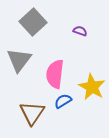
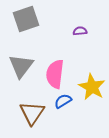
gray square: moved 7 px left, 3 px up; rotated 24 degrees clockwise
purple semicircle: rotated 24 degrees counterclockwise
gray triangle: moved 2 px right, 6 px down
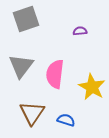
blue semicircle: moved 3 px right, 19 px down; rotated 48 degrees clockwise
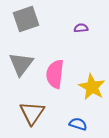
purple semicircle: moved 1 px right, 3 px up
gray triangle: moved 2 px up
blue semicircle: moved 12 px right, 4 px down
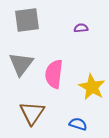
gray square: moved 1 px right, 1 px down; rotated 12 degrees clockwise
pink semicircle: moved 1 px left
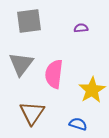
gray square: moved 2 px right, 1 px down
yellow star: moved 3 px down; rotated 12 degrees clockwise
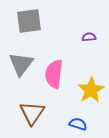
purple semicircle: moved 8 px right, 9 px down
yellow star: moved 1 px left
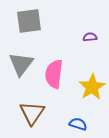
purple semicircle: moved 1 px right
yellow star: moved 1 px right, 3 px up
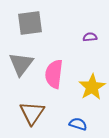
gray square: moved 1 px right, 2 px down
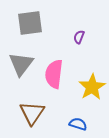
purple semicircle: moved 11 px left; rotated 64 degrees counterclockwise
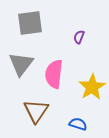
brown triangle: moved 4 px right, 2 px up
